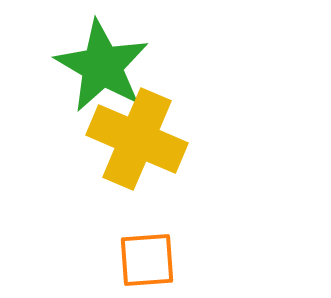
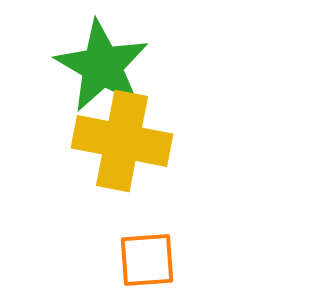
yellow cross: moved 15 px left, 2 px down; rotated 12 degrees counterclockwise
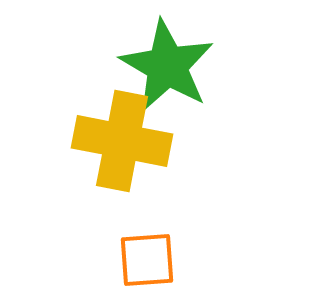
green star: moved 65 px right
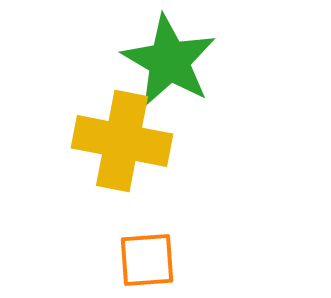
green star: moved 2 px right, 5 px up
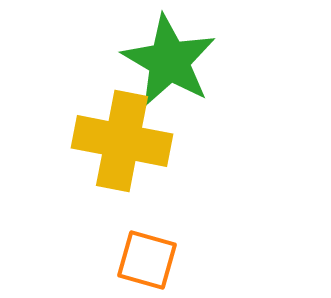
orange square: rotated 20 degrees clockwise
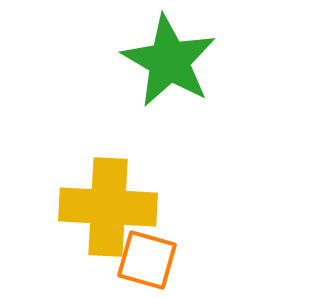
yellow cross: moved 14 px left, 66 px down; rotated 8 degrees counterclockwise
